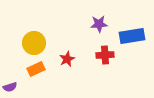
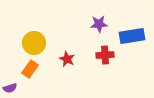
red star: rotated 21 degrees counterclockwise
orange rectangle: moved 6 px left; rotated 30 degrees counterclockwise
purple semicircle: moved 1 px down
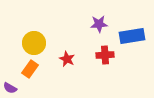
purple semicircle: rotated 48 degrees clockwise
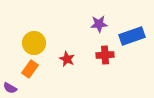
blue rectangle: rotated 10 degrees counterclockwise
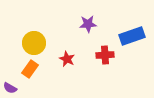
purple star: moved 11 px left
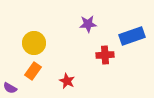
red star: moved 22 px down
orange rectangle: moved 3 px right, 2 px down
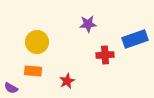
blue rectangle: moved 3 px right, 3 px down
yellow circle: moved 3 px right, 1 px up
orange rectangle: rotated 60 degrees clockwise
red star: rotated 21 degrees clockwise
purple semicircle: moved 1 px right
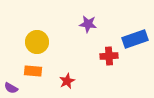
purple star: rotated 12 degrees clockwise
red cross: moved 4 px right, 1 px down
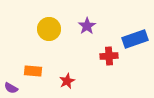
purple star: moved 1 px left, 2 px down; rotated 30 degrees clockwise
yellow circle: moved 12 px right, 13 px up
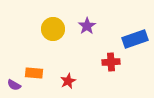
yellow circle: moved 4 px right
red cross: moved 2 px right, 6 px down
orange rectangle: moved 1 px right, 2 px down
red star: moved 1 px right
purple semicircle: moved 3 px right, 3 px up
